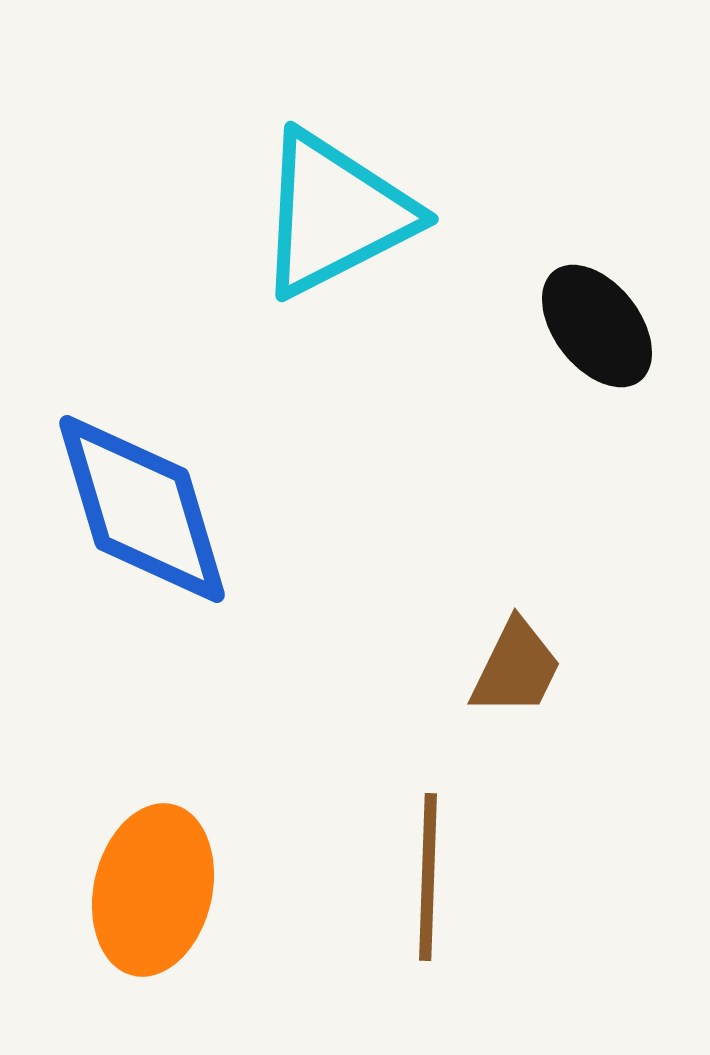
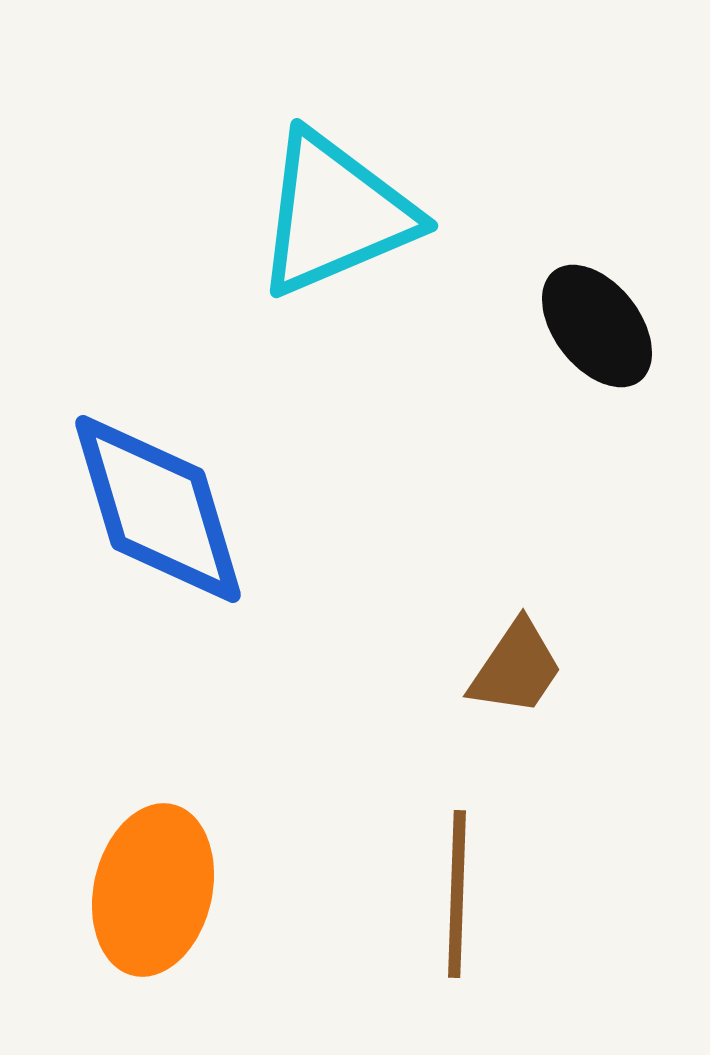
cyan triangle: rotated 4 degrees clockwise
blue diamond: moved 16 px right
brown trapezoid: rotated 8 degrees clockwise
brown line: moved 29 px right, 17 px down
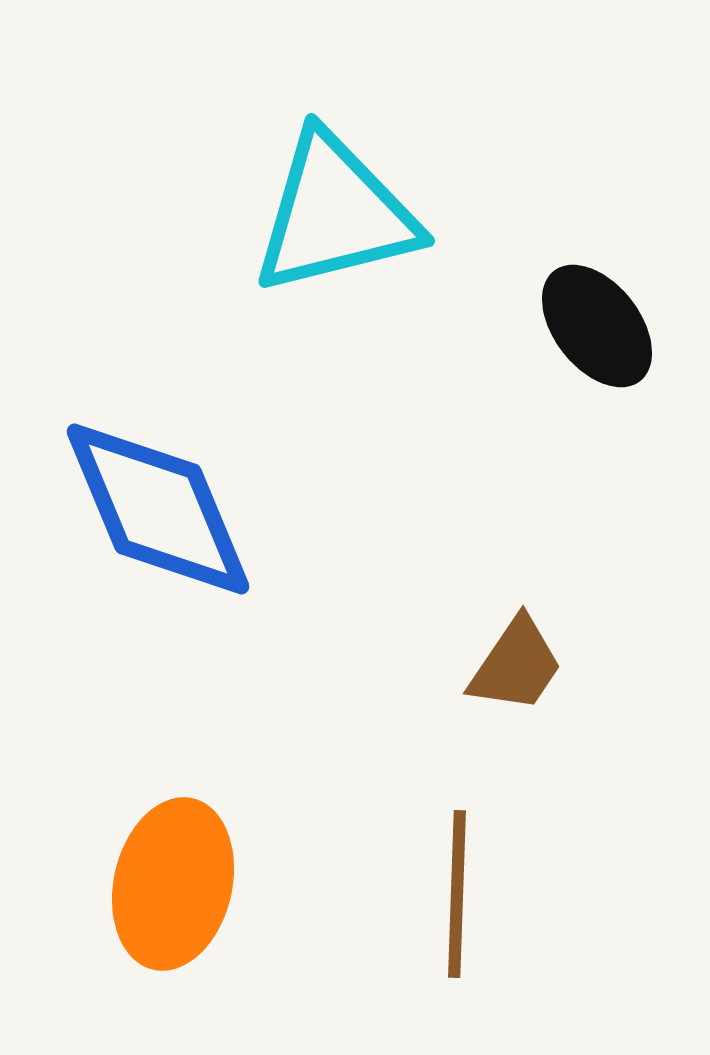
cyan triangle: rotated 9 degrees clockwise
blue diamond: rotated 6 degrees counterclockwise
brown trapezoid: moved 3 px up
orange ellipse: moved 20 px right, 6 px up
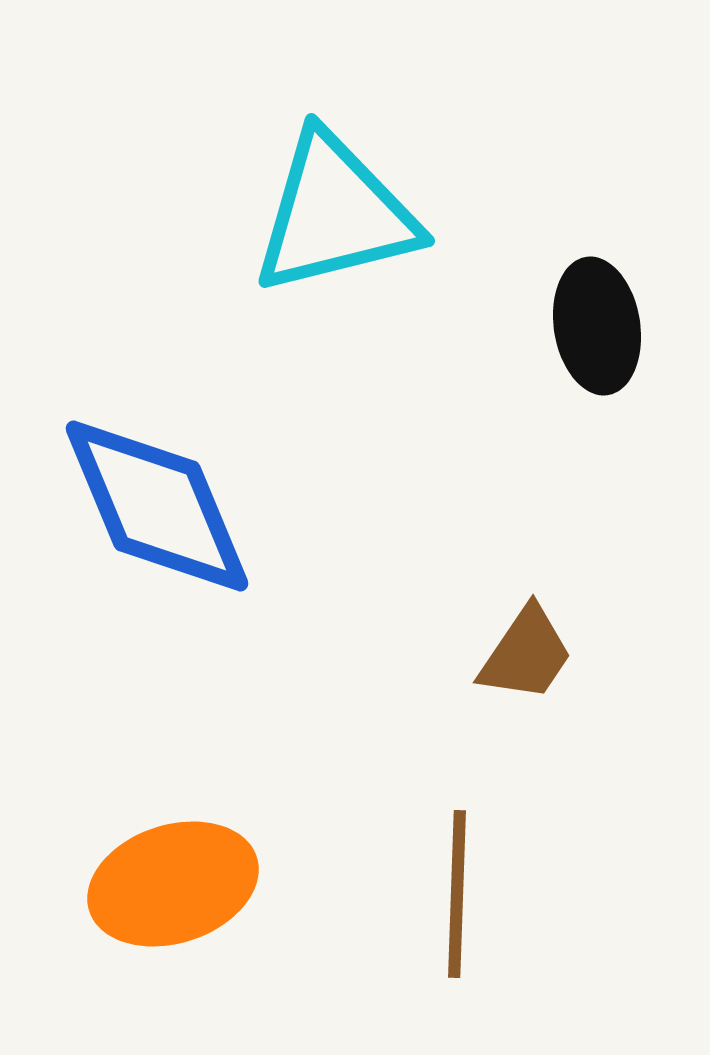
black ellipse: rotated 29 degrees clockwise
blue diamond: moved 1 px left, 3 px up
brown trapezoid: moved 10 px right, 11 px up
orange ellipse: rotated 59 degrees clockwise
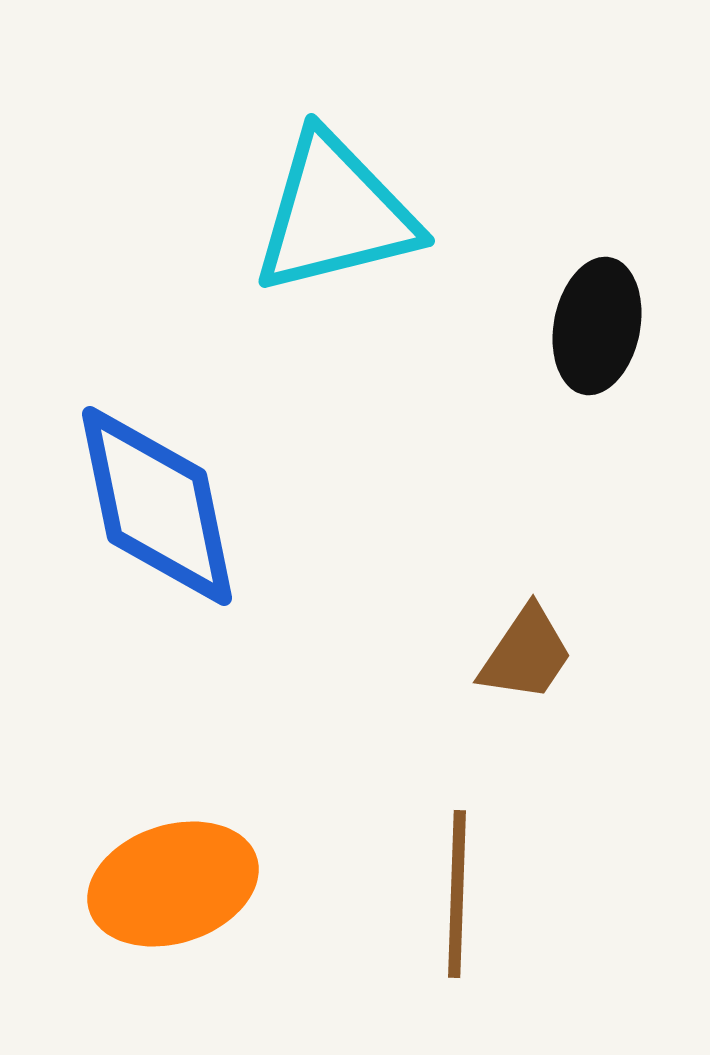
black ellipse: rotated 20 degrees clockwise
blue diamond: rotated 11 degrees clockwise
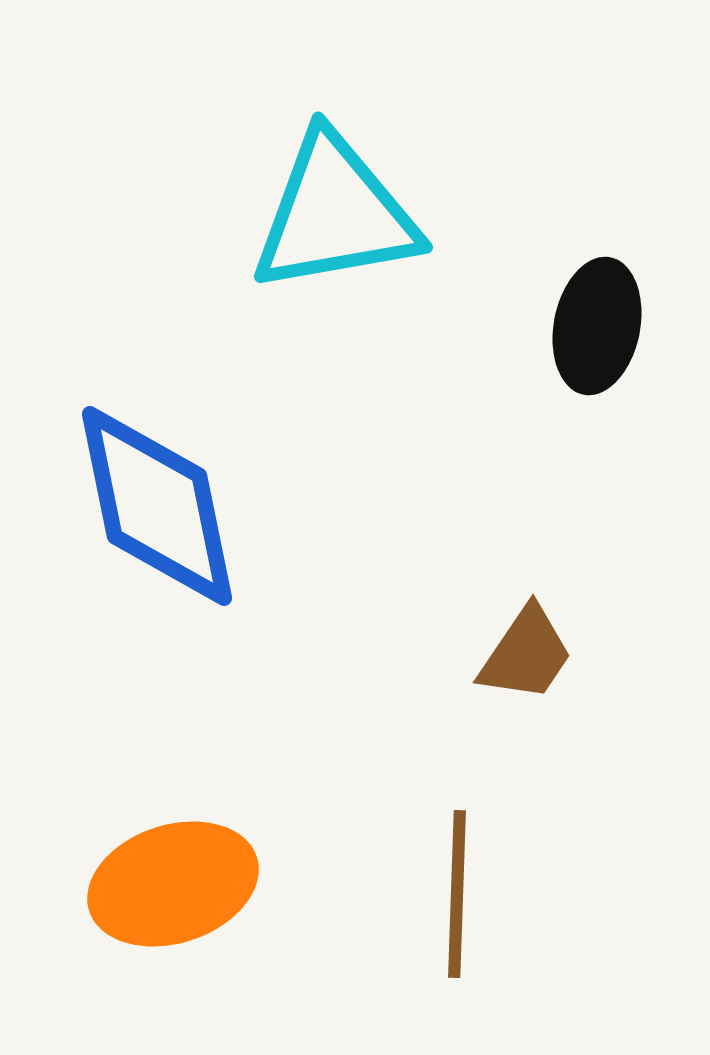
cyan triangle: rotated 4 degrees clockwise
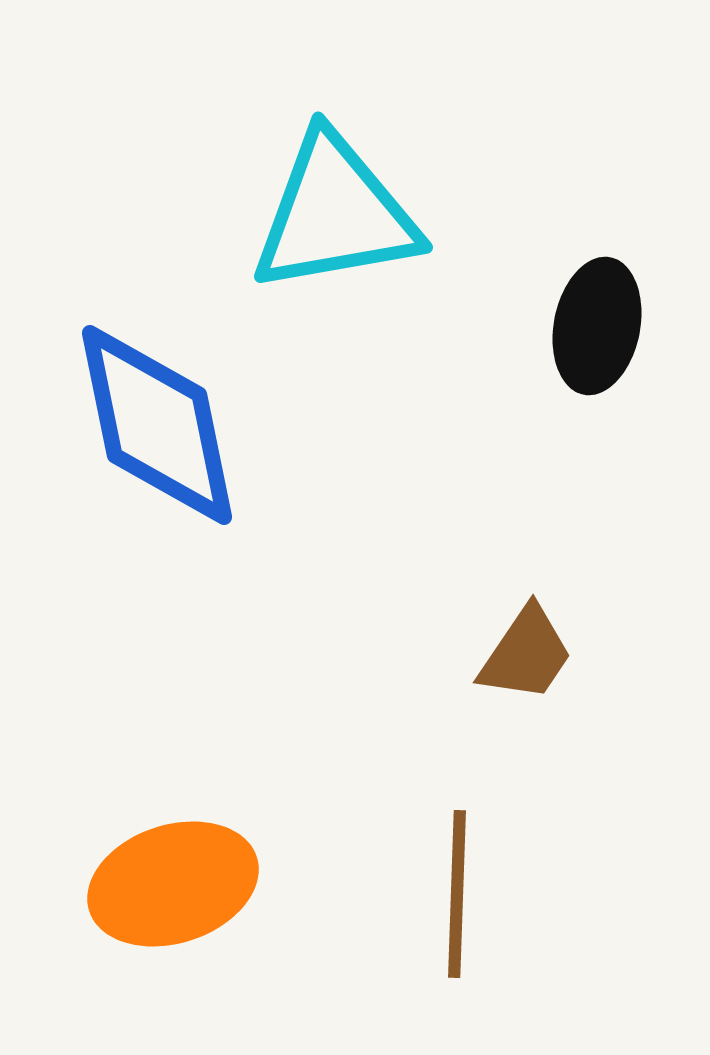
blue diamond: moved 81 px up
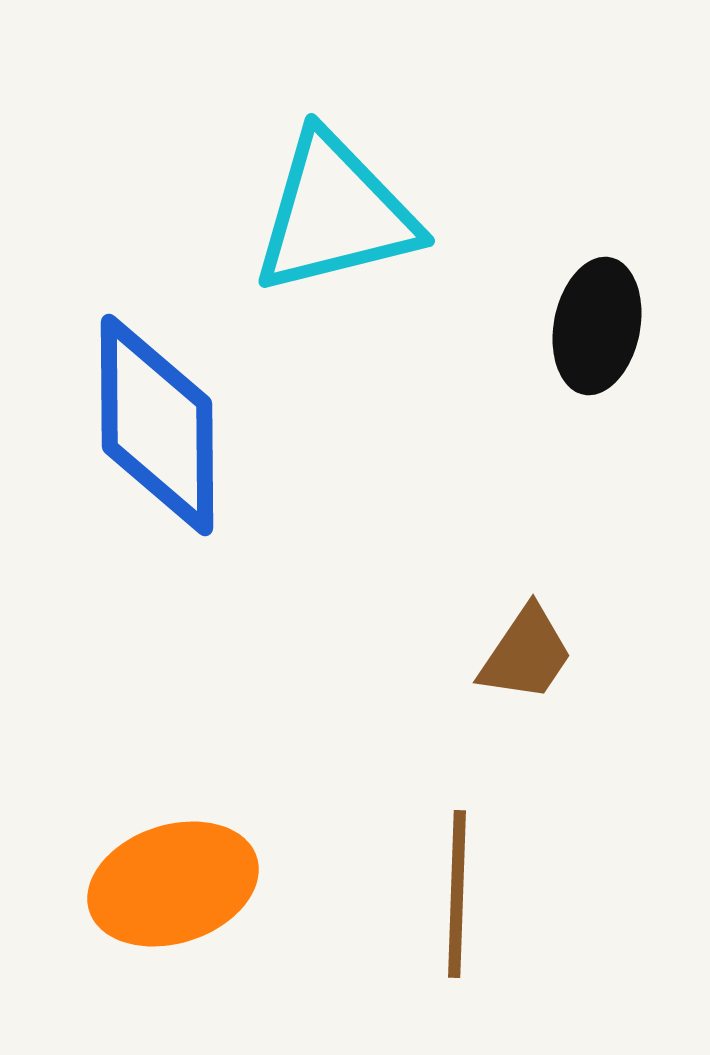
cyan triangle: rotated 4 degrees counterclockwise
blue diamond: rotated 11 degrees clockwise
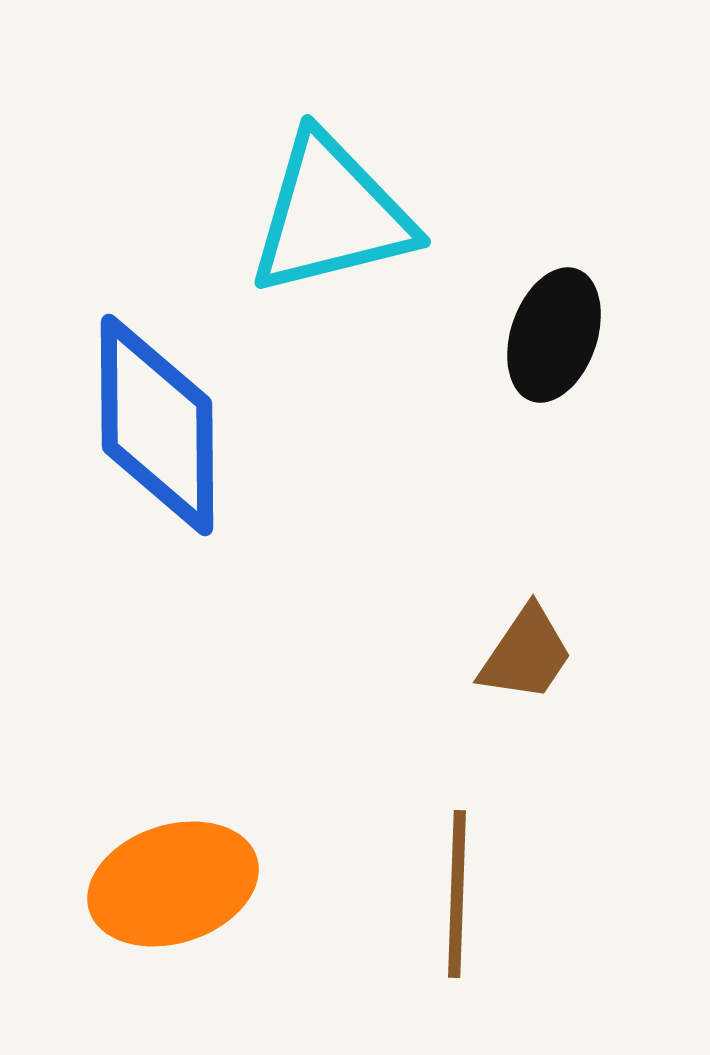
cyan triangle: moved 4 px left, 1 px down
black ellipse: moved 43 px left, 9 px down; rotated 8 degrees clockwise
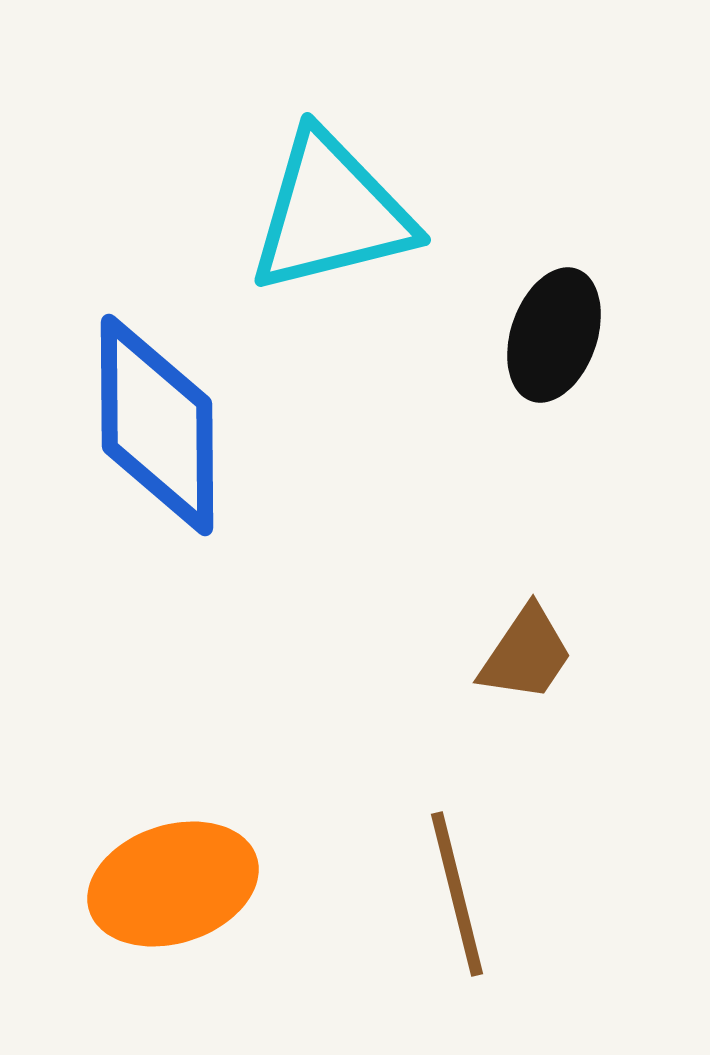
cyan triangle: moved 2 px up
brown line: rotated 16 degrees counterclockwise
